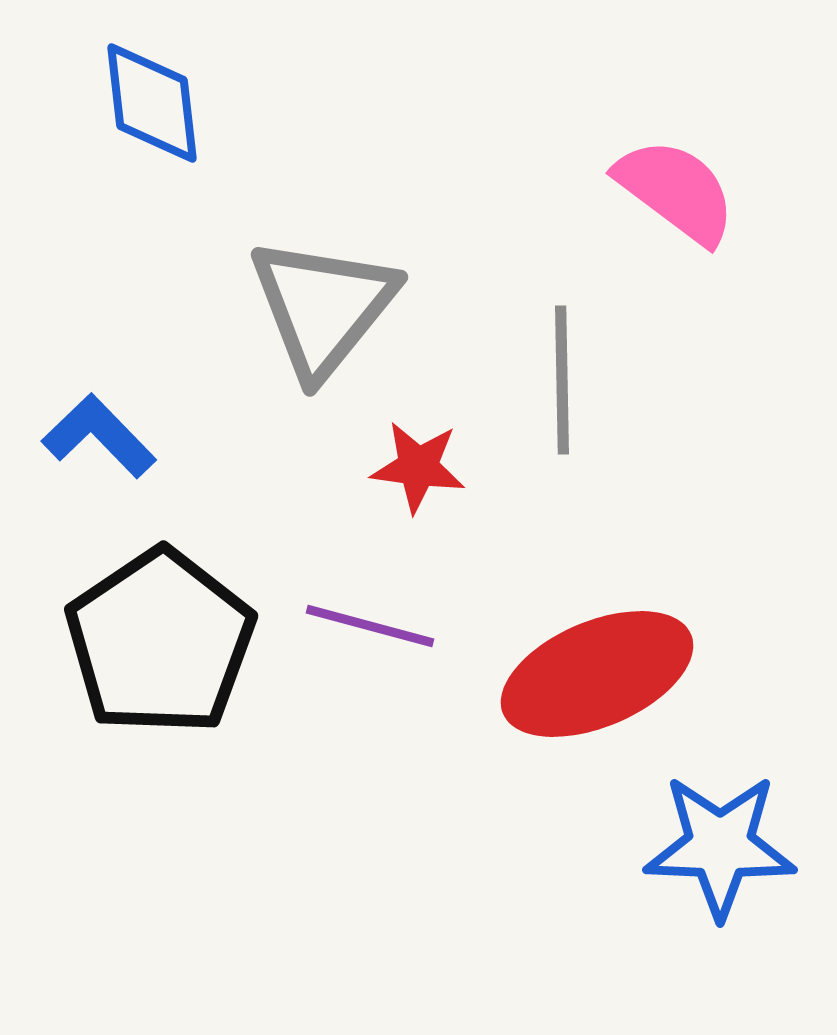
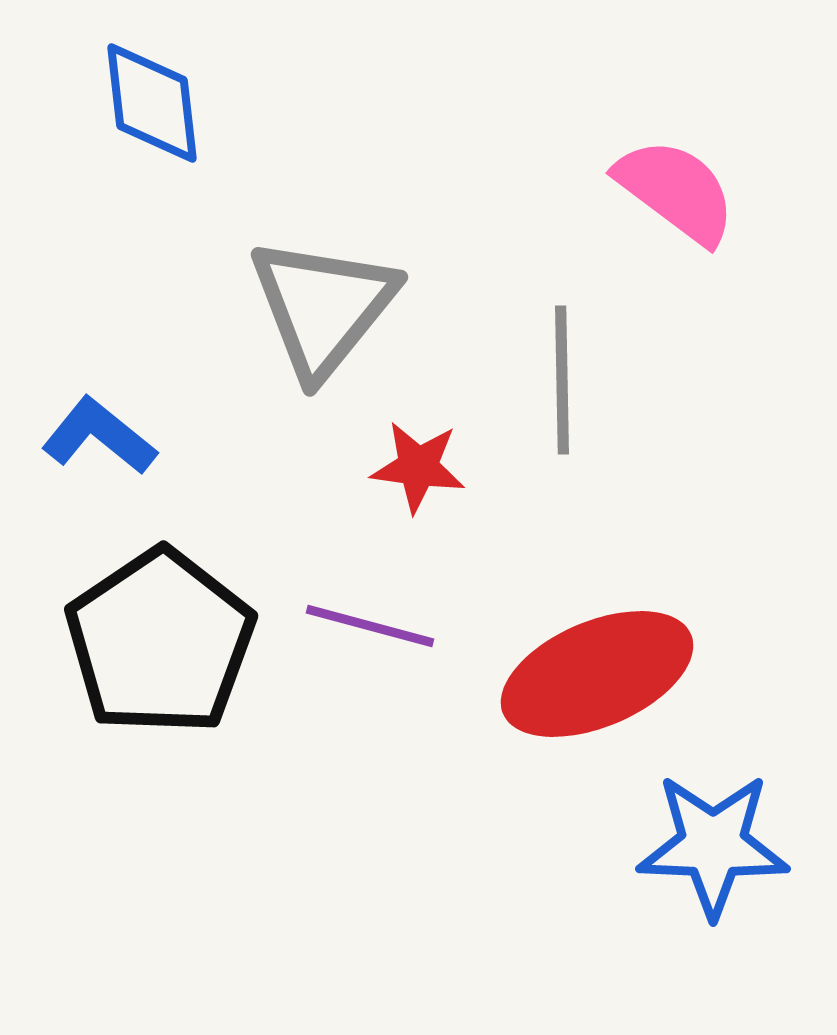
blue L-shape: rotated 7 degrees counterclockwise
blue star: moved 7 px left, 1 px up
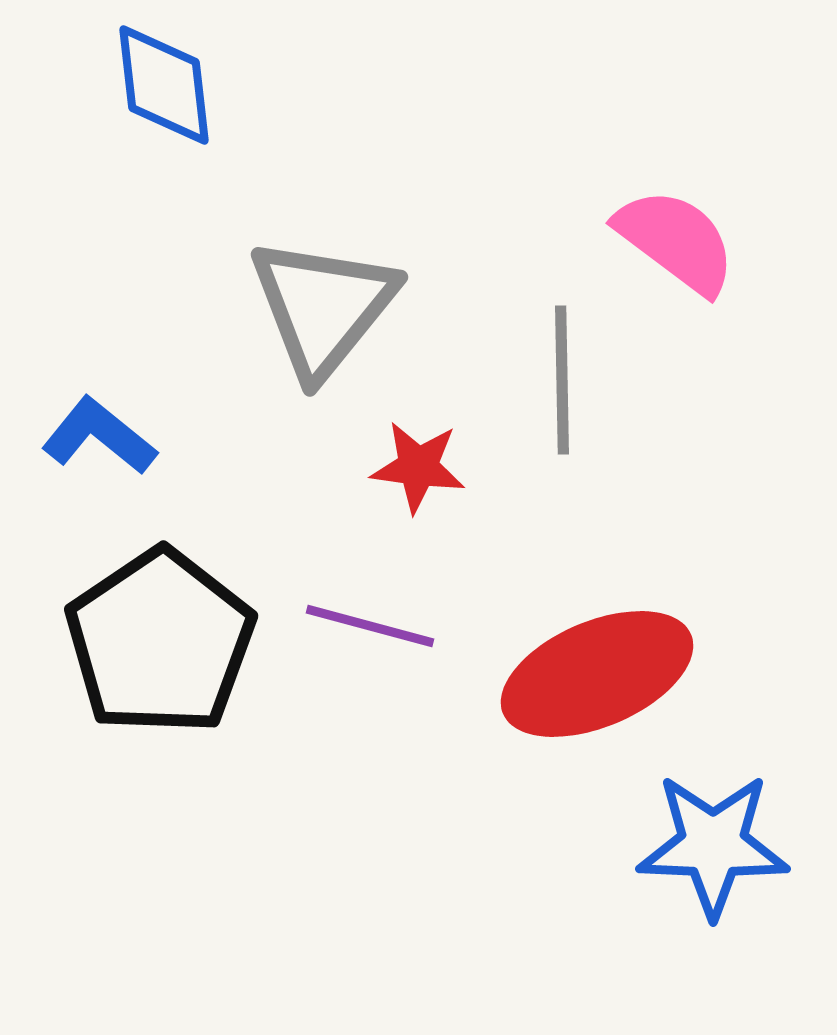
blue diamond: moved 12 px right, 18 px up
pink semicircle: moved 50 px down
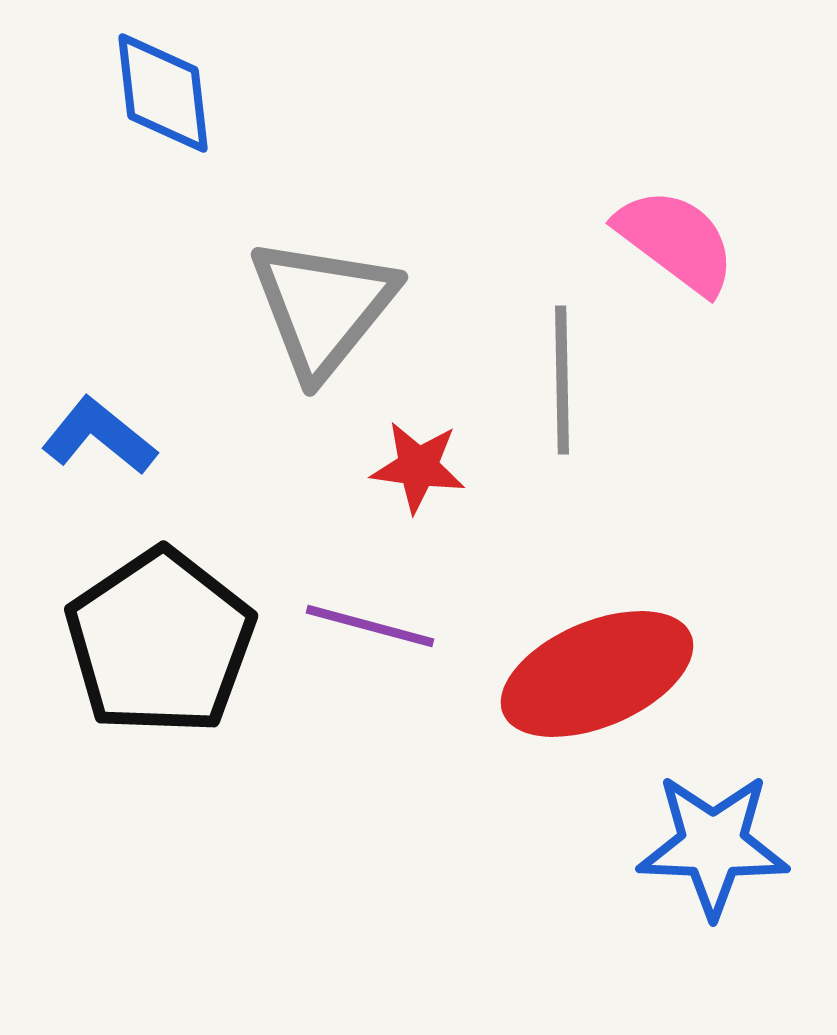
blue diamond: moved 1 px left, 8 px down
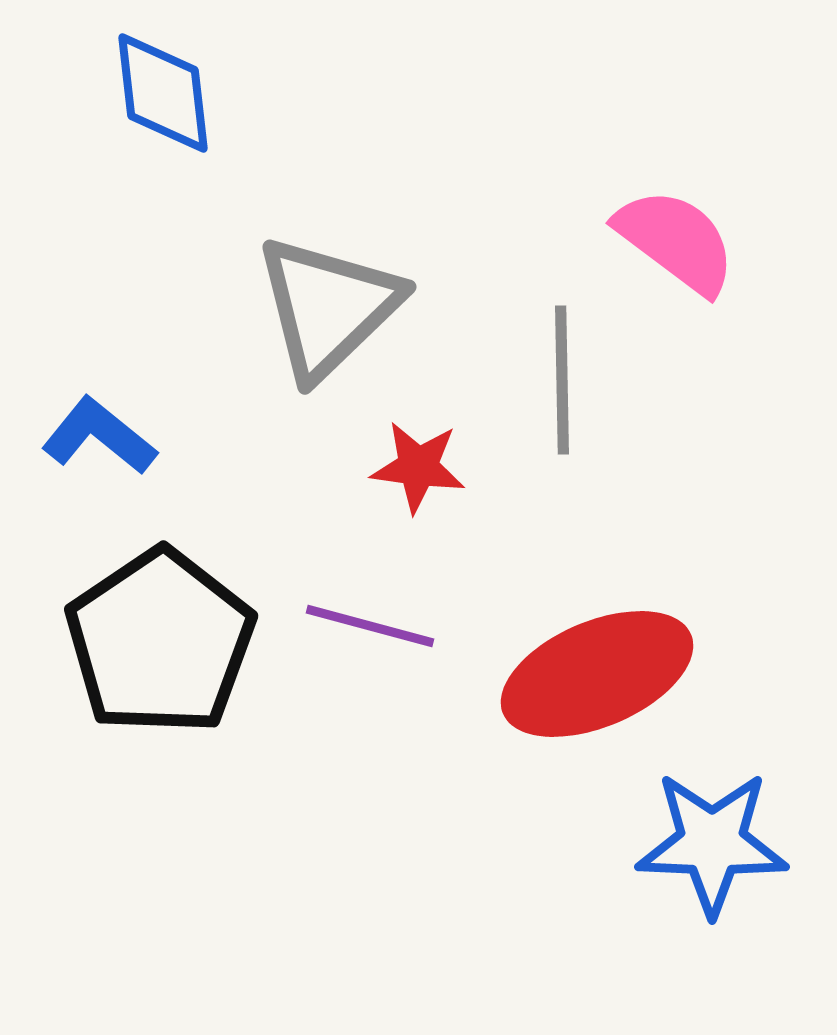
gray triangle: moved 5 px right; rotated 7 degrees clockwise
blue star: moved 1 px left, 2 px up
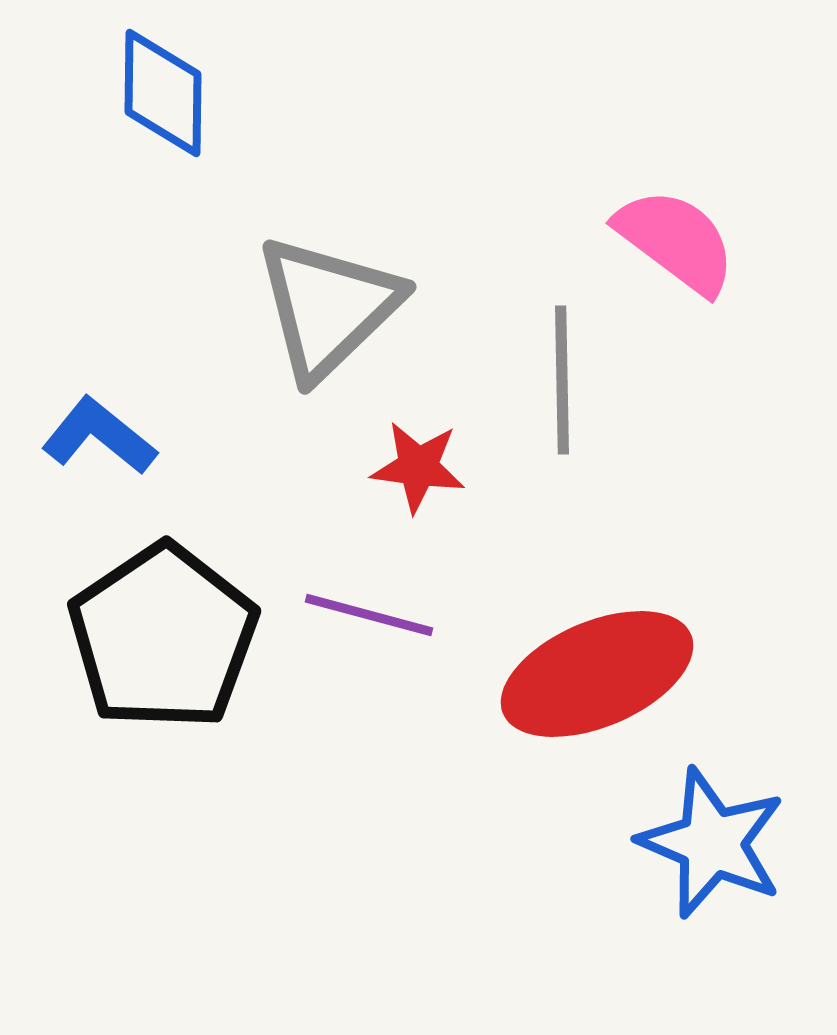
blue diamond: rotated 7 degrees clockwise
purple line: moved 1 px left, 11 px up
black pentagon: moved 3 px right, 5 px up
blue star: rotated 21 degrees clockwise
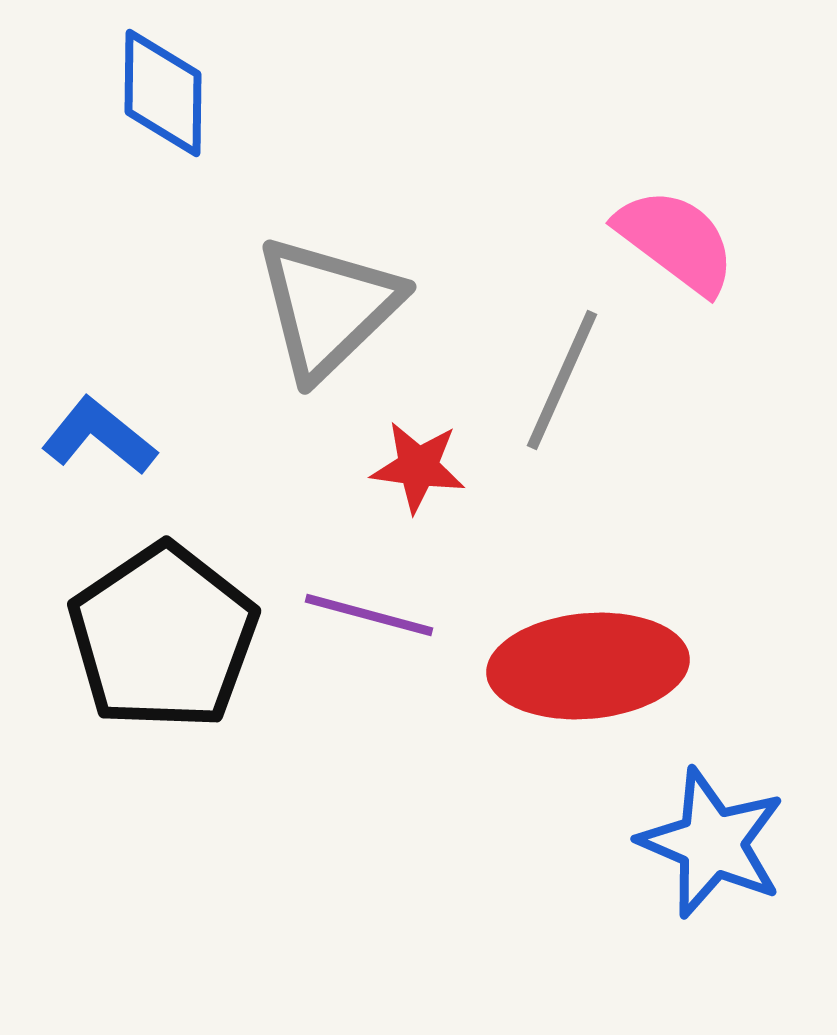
gray line: rotated 25 degrees clockwise
red ellipse: moved 9 px left, 8 px up; rotated 18 degrees clockwise
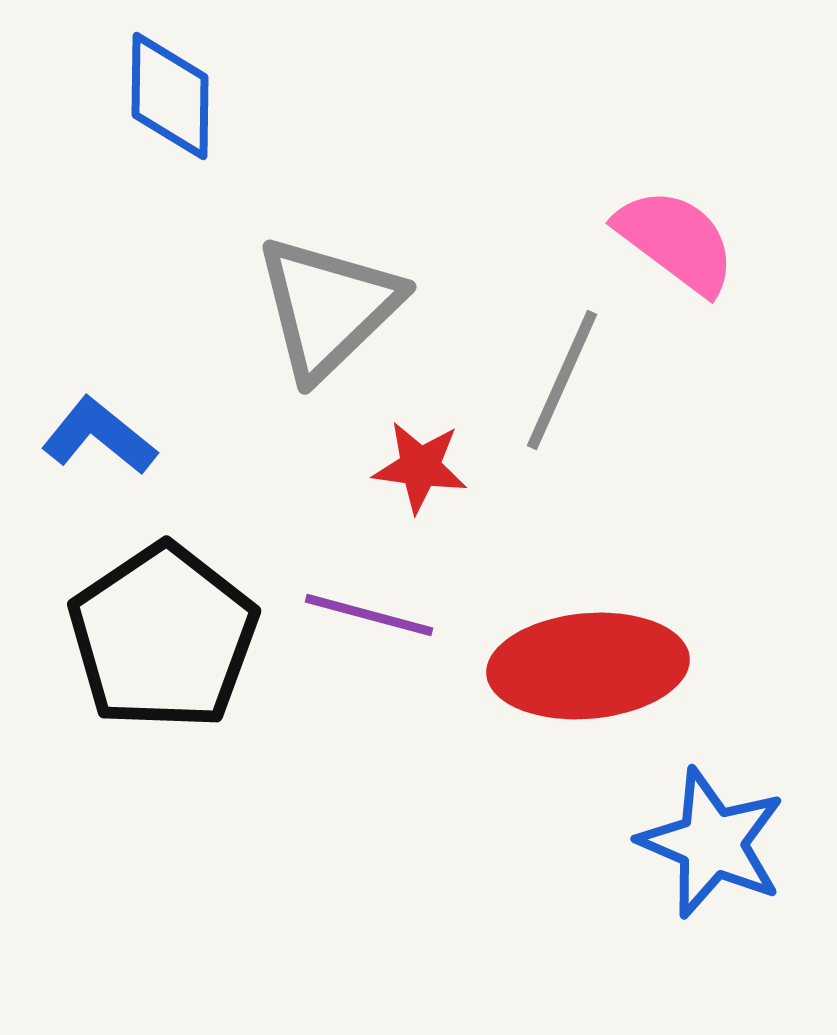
blue diamond: moved 7 px right, 3 px down
red star: moved 2 px right
